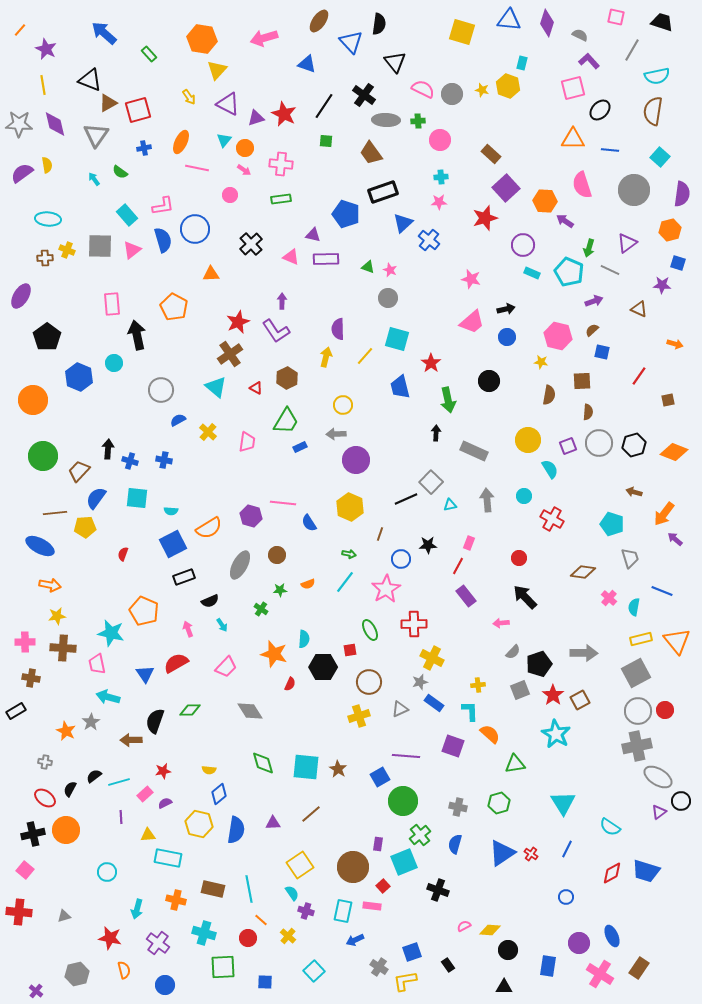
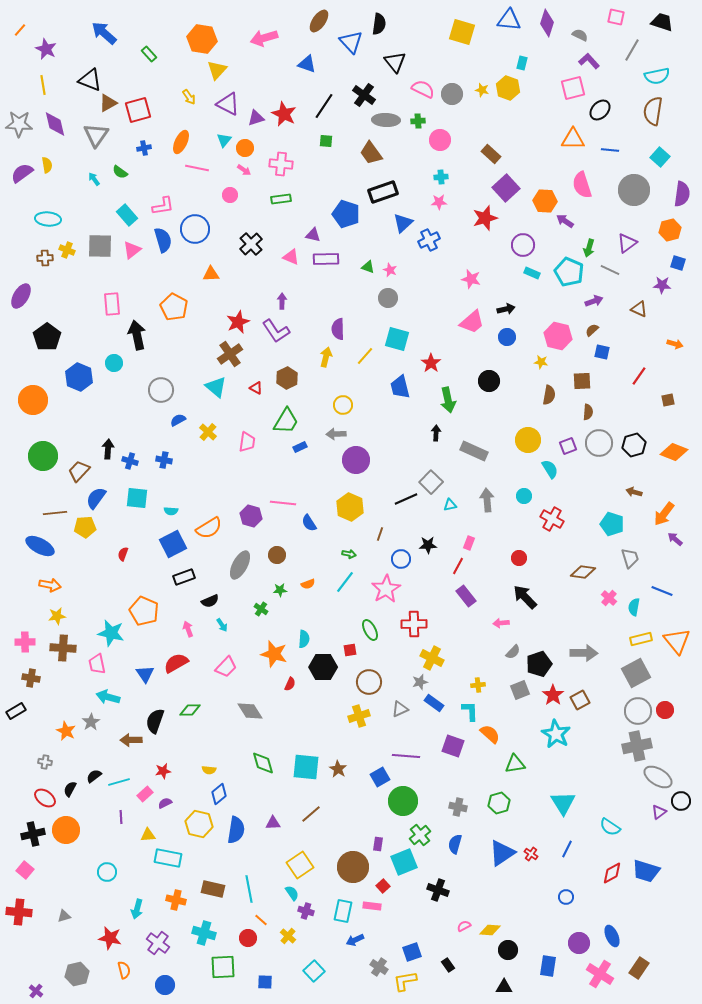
yellow hexagon at (508, 86): moved 2 px down
blue cross at (429, 240): rotated 25 degrees clockwise
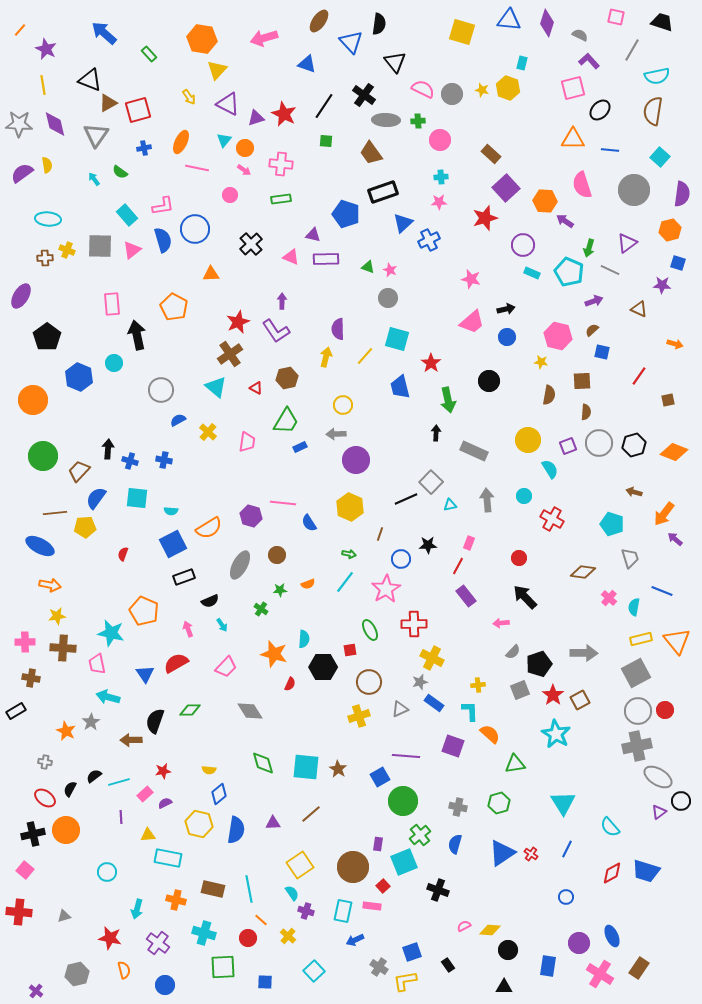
brown hexagon at (287, 378): rotated 15 degrees clockwise
brown semicircle at (588, 412): moved 2 px left
cyan semicircle at (610, 827): rotated 15 degrees clockwise
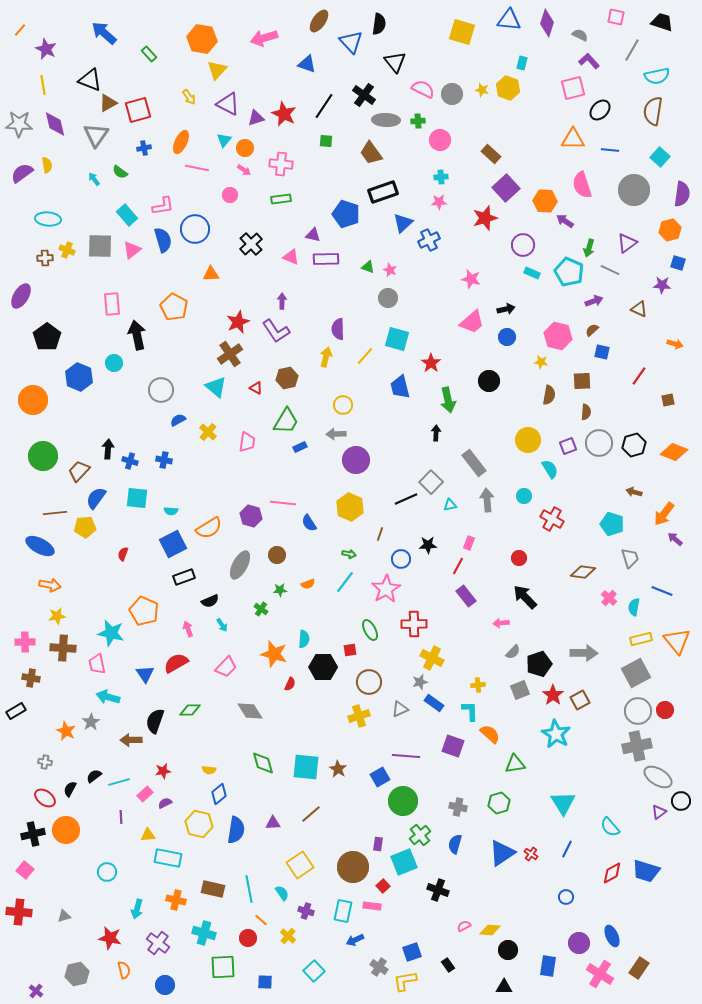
gray rectangle at (474, 451): moved 12 px down; rotated 28 degrees clockwise
cyan semicircle at (292, 893): moved 10 px left
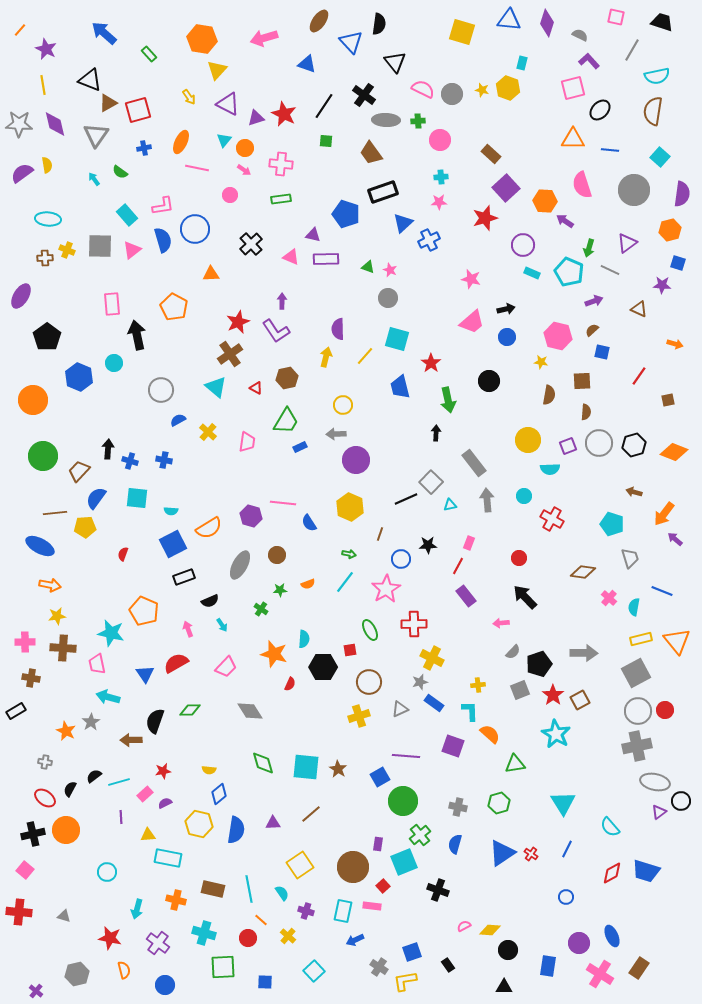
cyan semicircle at (550, 469): rotated 120 degrees clockwise
gray ellipse at (658, 777): moved 3 px left, 5 px down; rotated 20 degrees counterclockwise
gray triangle at (64, 916): rotated 32 degrees clockwise
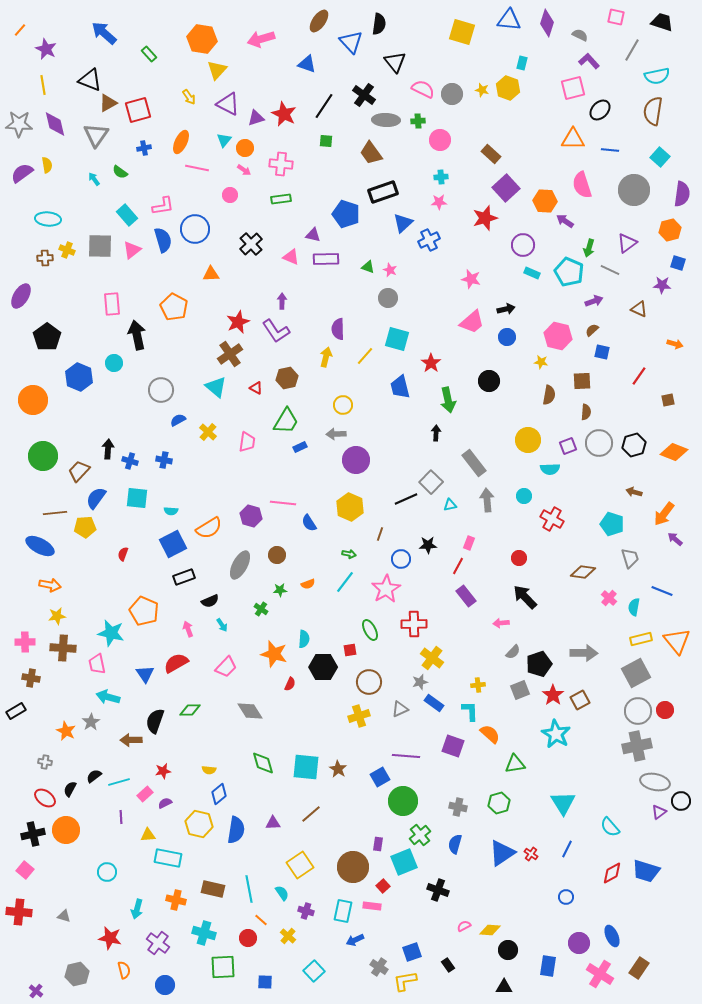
pink arrow at (264, 38): moved 3 px left, 1 px down
yellow cross at (432, 658): rotated 10 degrees clockwise
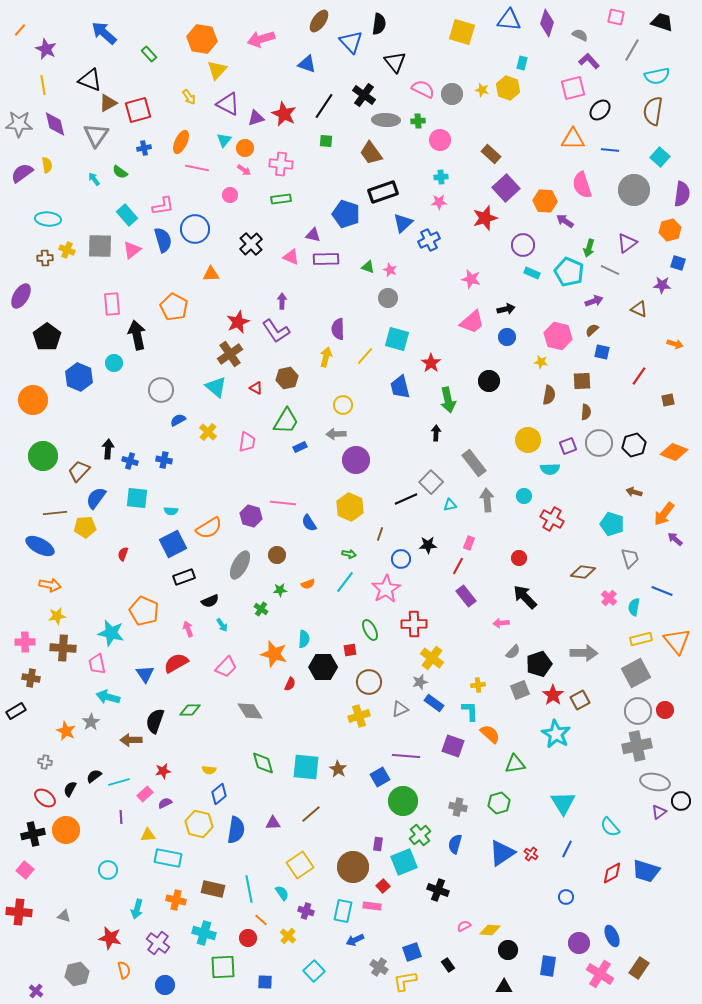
cyan circle at (107, 872): moved 1 px right, 2 px up
